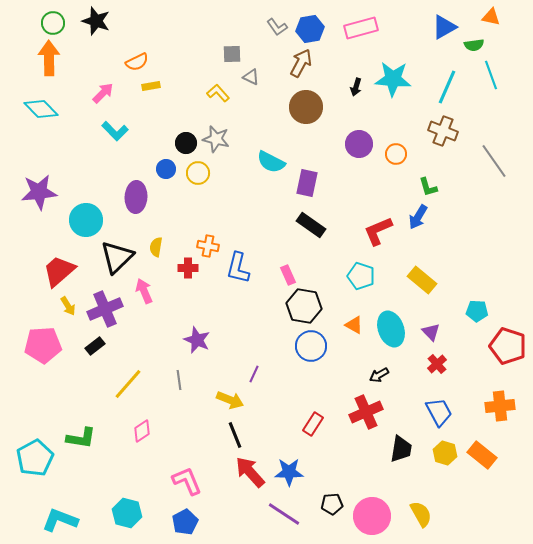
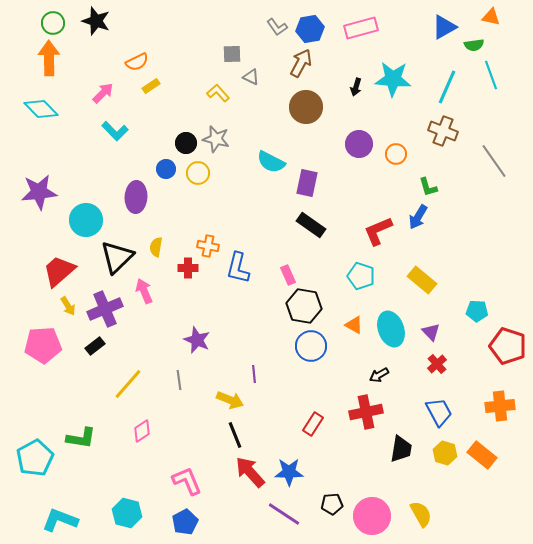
yellow rectangle at (151, 86): rotated 24 degrees counterclockwise
purple line at (254, 374): rotated 30 degrees counterclockwise
red cross at (366, 412): rotated 12 degrees clockwise
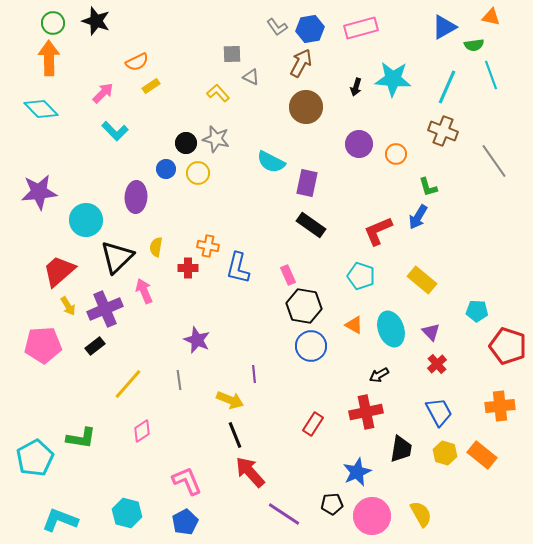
blue star at (289, 472): moved 68 px right; rotated 24 degrees counterclockwise
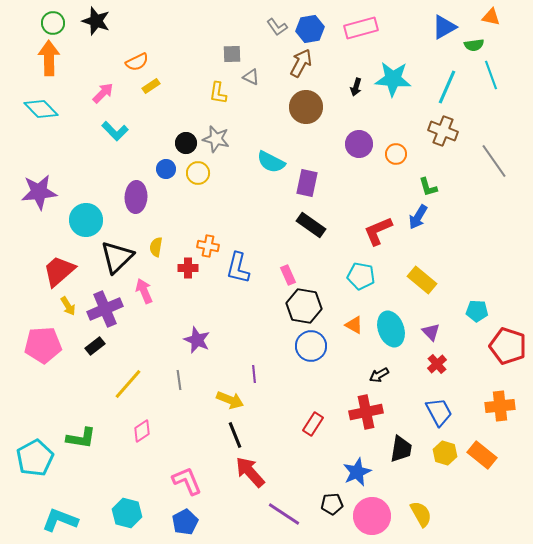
yellow L-shape at (218, 93): rotated 130 degrees counterclockwise
cyan pentagon at (361, 276): rotated 8 degrees counterclockwise
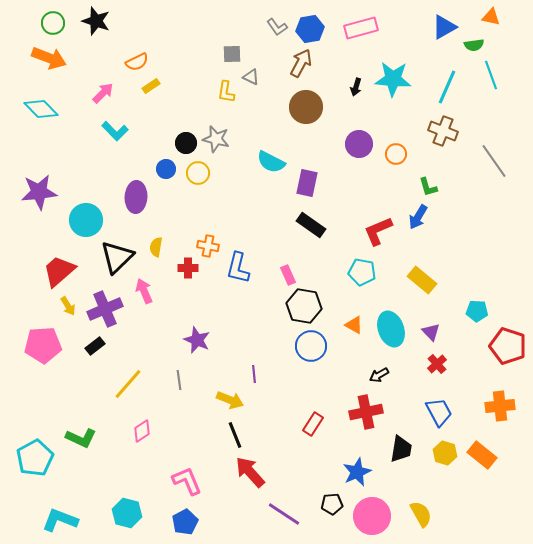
orange arrow at (49, 58): rotated 112 degrees clockwise
yellow L-shape at (218, 93): moved 8 px right, 1 px up
cyan pentagon at (361, 276): moved 1 px right, 4 px up
green L-shape at (81, 438): rotated 16 degrees clockwise
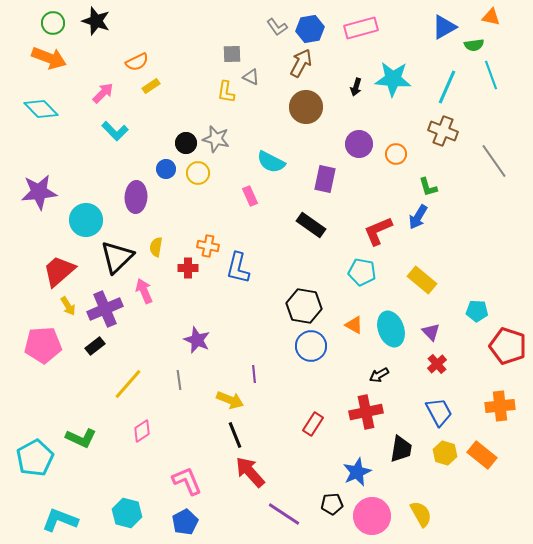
purple rectangle at (307, 183): moved 18 px right, 4 px up
pink rectangle at (288, 275): moved 38 px left, 79 px up
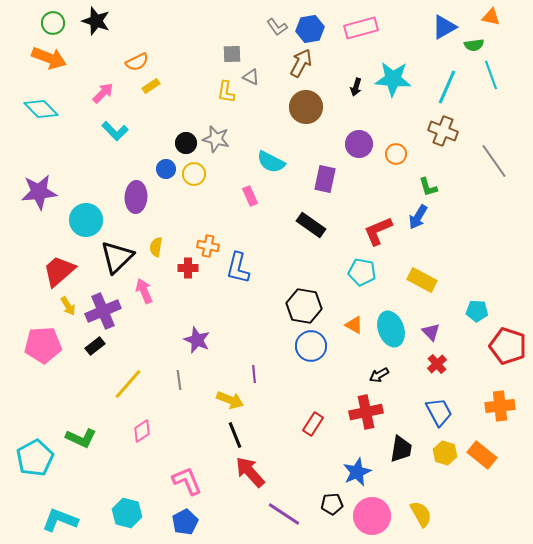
yellow circle at (198, 173): moved 4 px left, 1 px down
yellow rectangle at (422, 280): rotated 12 degrees counterclockwise
purple cross at (105, 309): moved 2 px left, 2 px down
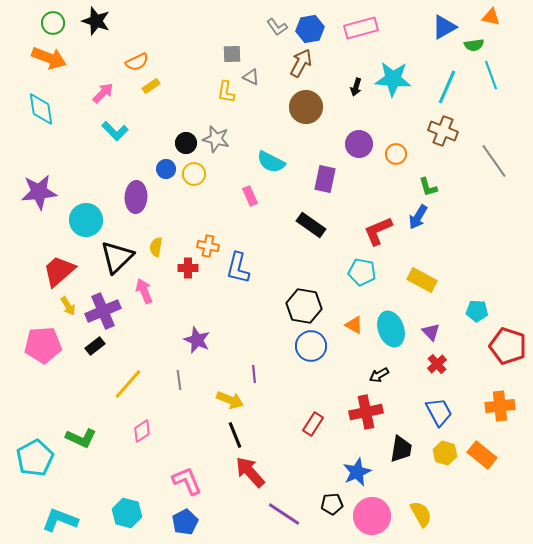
cyan diamond at (41, 109): rotated 36 degrees clockwise
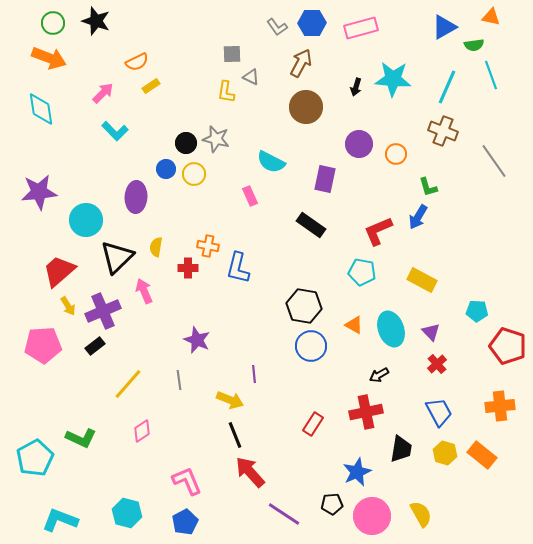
blue hexagon at (310, 29): moved 2 px right, 6 px up; rotated 8 degrees clockwise
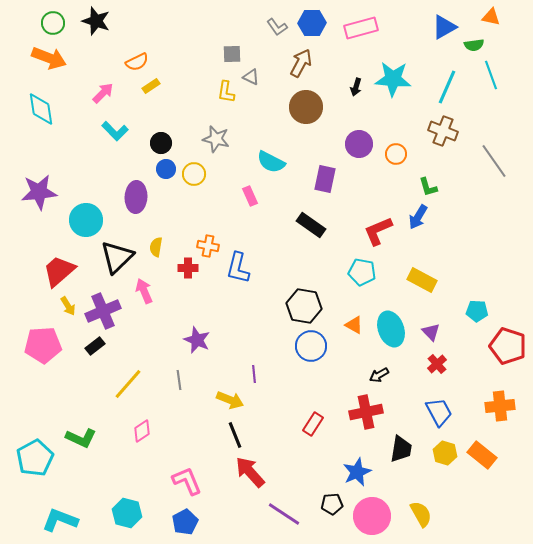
black circle at (186, 143): moved 25 px left
